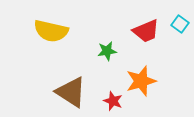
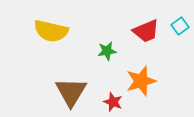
cyan square: moved 2 px down; rotated 18 degrees clockwise
brown triangle: rotated 28 degrees clockwise
red star: moved 1 px down
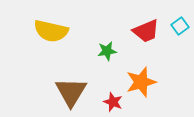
orange star: moved 1 px down
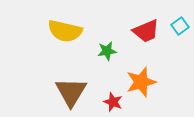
yellow semicircle: moved 14 px right
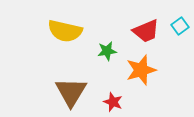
orange star: moved 12 px up
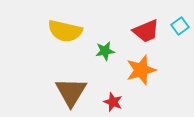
green star: moved 2 px left
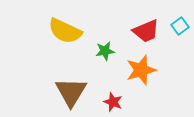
yellow semicircle: rotated 12 degrees clockwise
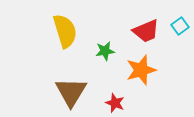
yellow semicircle: rotated 132 degrees counterclockwise
red star: moved 2 px right, 1 px down
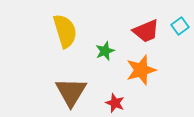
green star: rotated 12 degrees counterclockwise
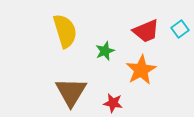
cyan square: moved 3 px down
orange star: rotated 12 degrees counterclockwise
red star: moved 2 px left; rotated 12 degrees counterclockwise
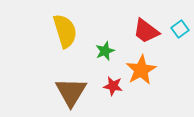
red trapezoid: rotated 60 degrees clockwise
red star: moved 17 px up
